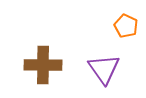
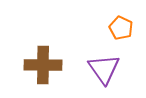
orange pentagon: moved 5 px left, 2 px down
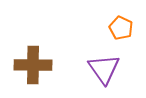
brown cross: moved 10 px left
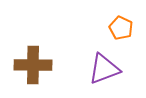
purple triangle: rotated 44 degrees clockwise
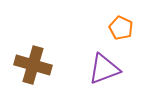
brown cross: rotated 15 degrees clockwise
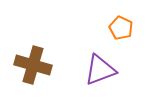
purple triangle: moved 4 px left, 1 px down
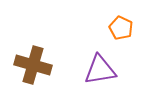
purple triangle: rotated 12 degrees clockwise
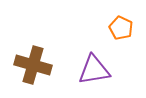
purple triangle: moved 6 px left
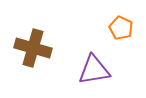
brown cross: moved 17 px up
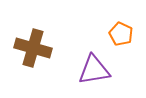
orange pentagon: moved 6 px down
